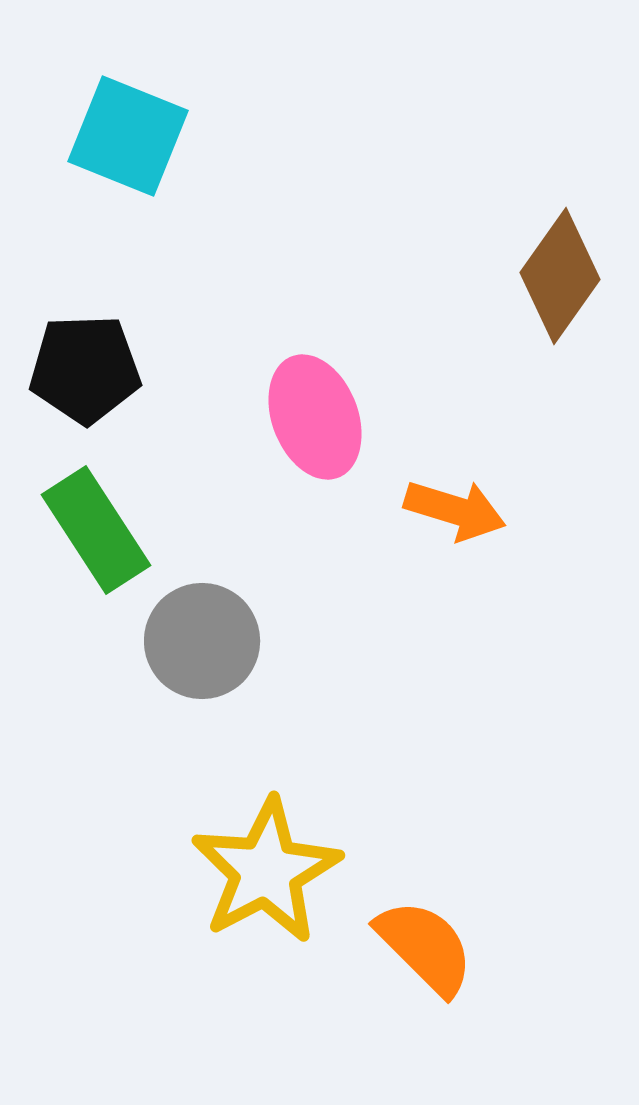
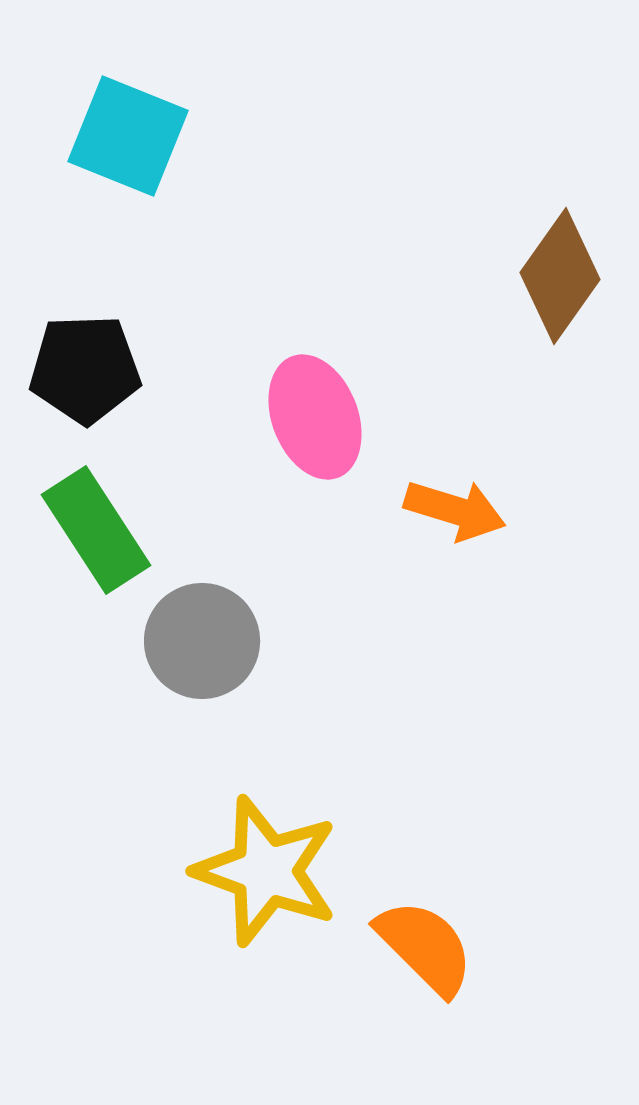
yellow star: rotated 24 degrees counterclockwise
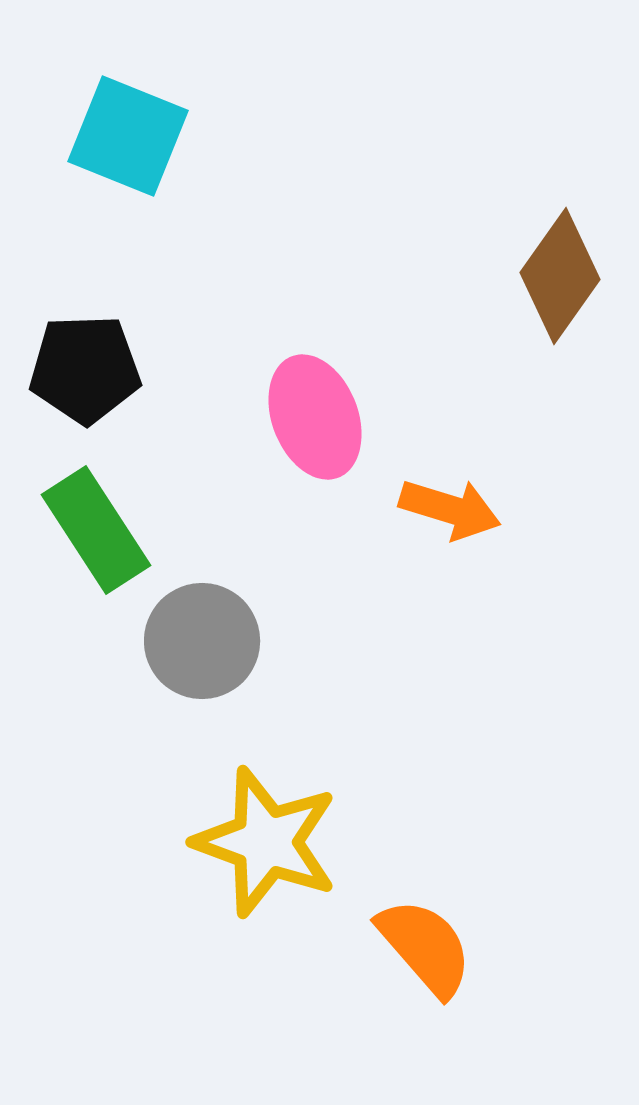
orange arrow: moved 5 px left, 1 px up
yellow star: moved 29 px up
orange semicircle: rotated 4 degrees clockwise
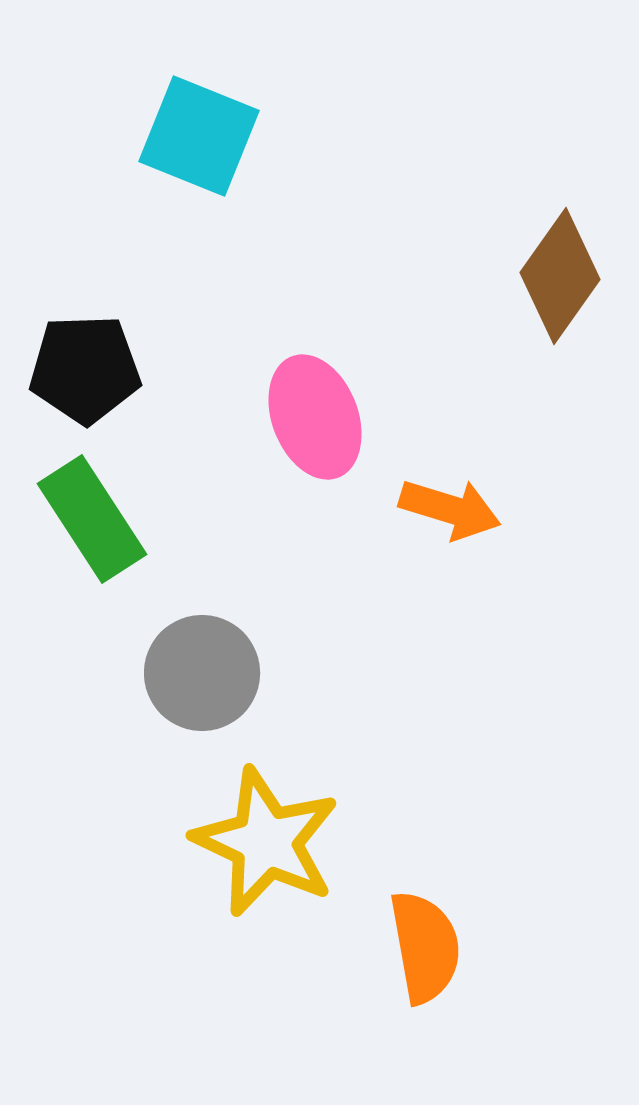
cyan square: moved 71 px right
green rectangle: moved 4 px left, 11 px up
gray circle: moved 32 px down
yellow star: rotated 5 degrees clockwise
orange semicircle: rotated 31 degrees clockwise
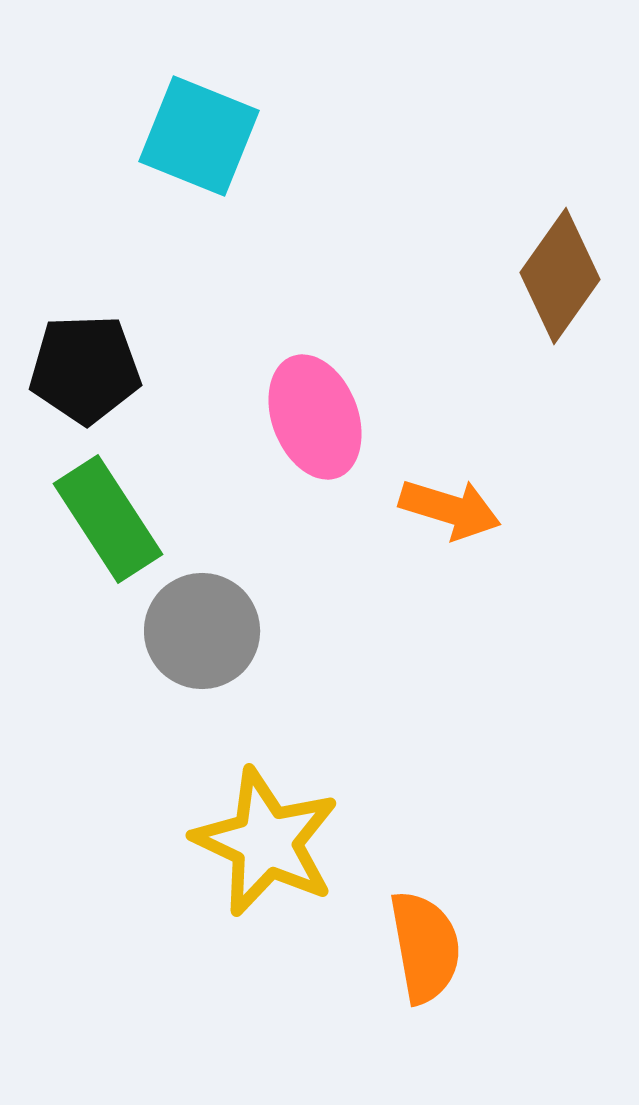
green rectangle: moved 16 px right
gray circle: moved 42 px up
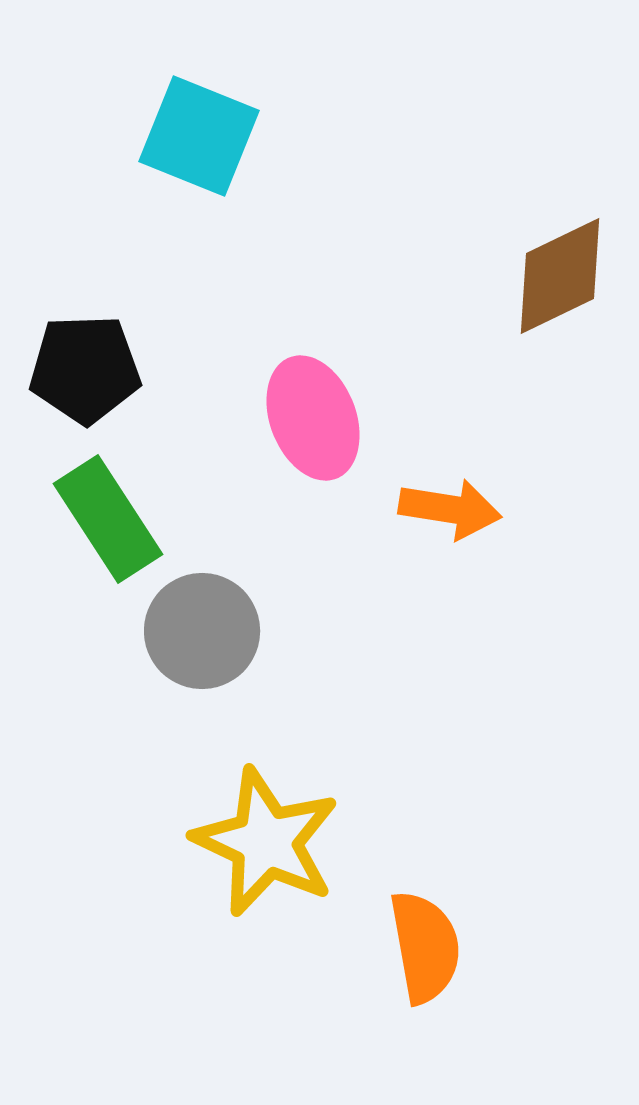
brown diamond: rotated 29 degrees clockwise
pink ellipse: moved 2 px left, 1 px down
orange arrow: rotated 8 degrees counterclockwise
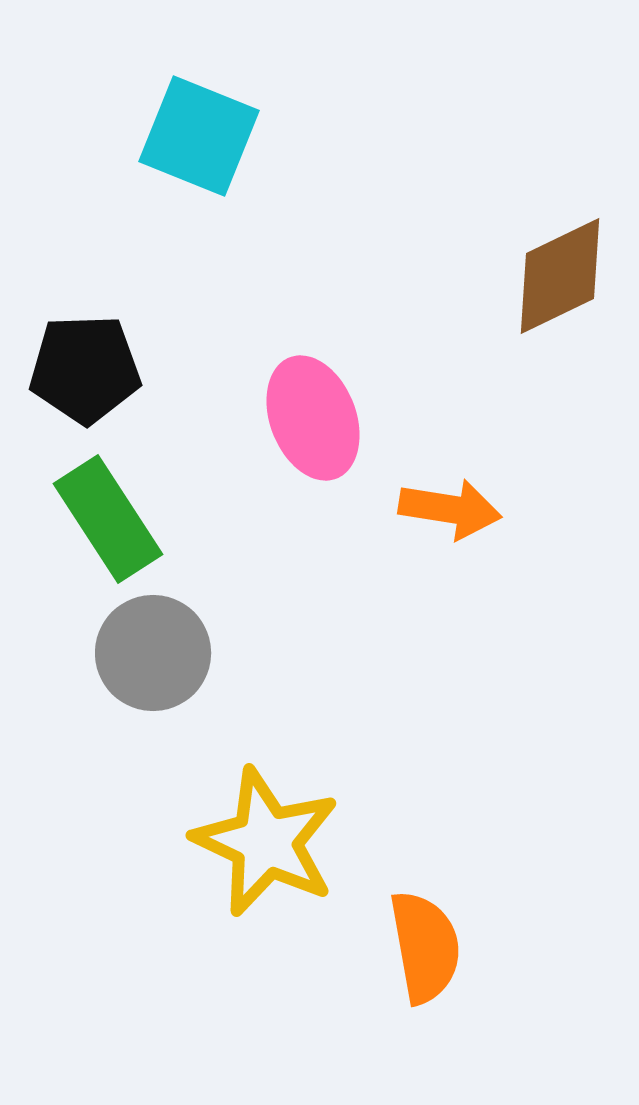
gray circle: moved 49 px left, 22 px down
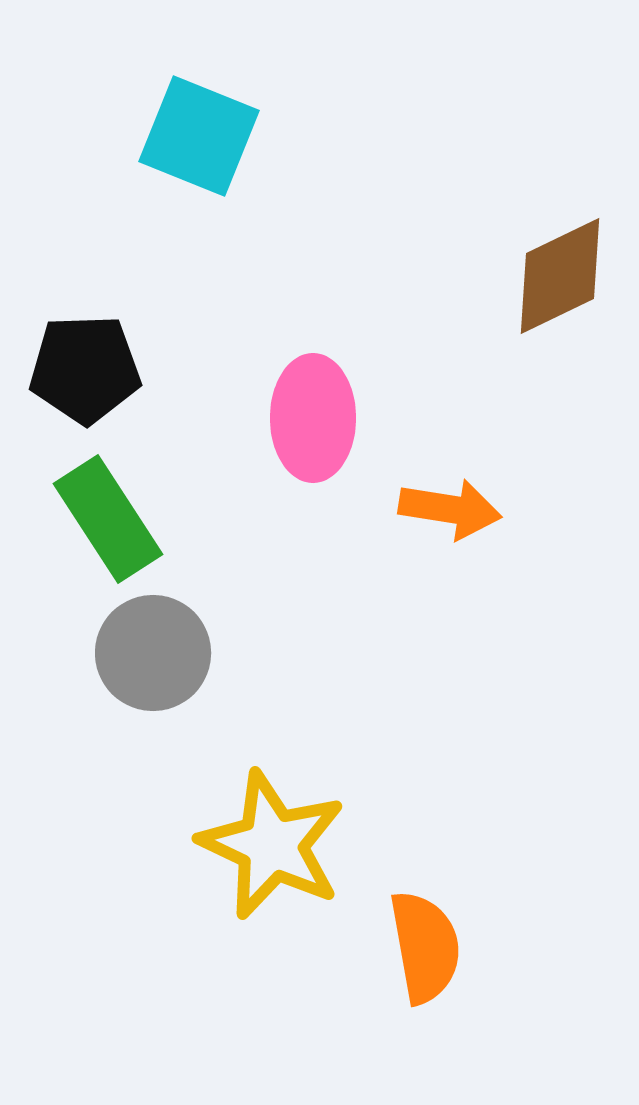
pink ellipse: rotated 21 degrees clockwise
yellow star: moved 6 px right, 3 px down
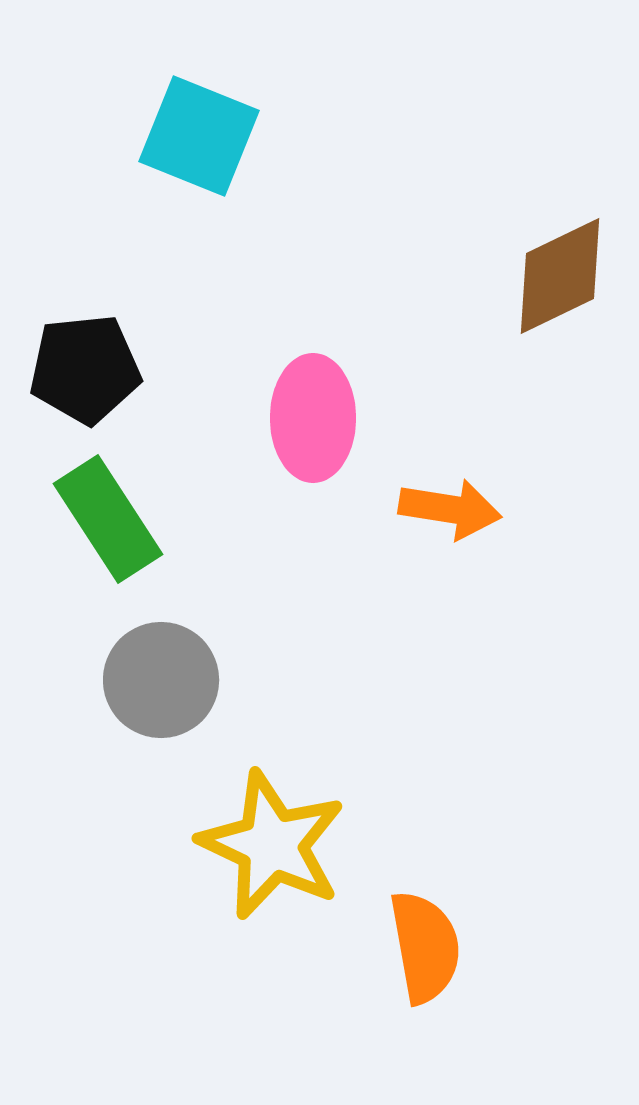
black pentagon: rotated 4 degrees counterclockwise
gray circle: moved 8 px right, 27 px down
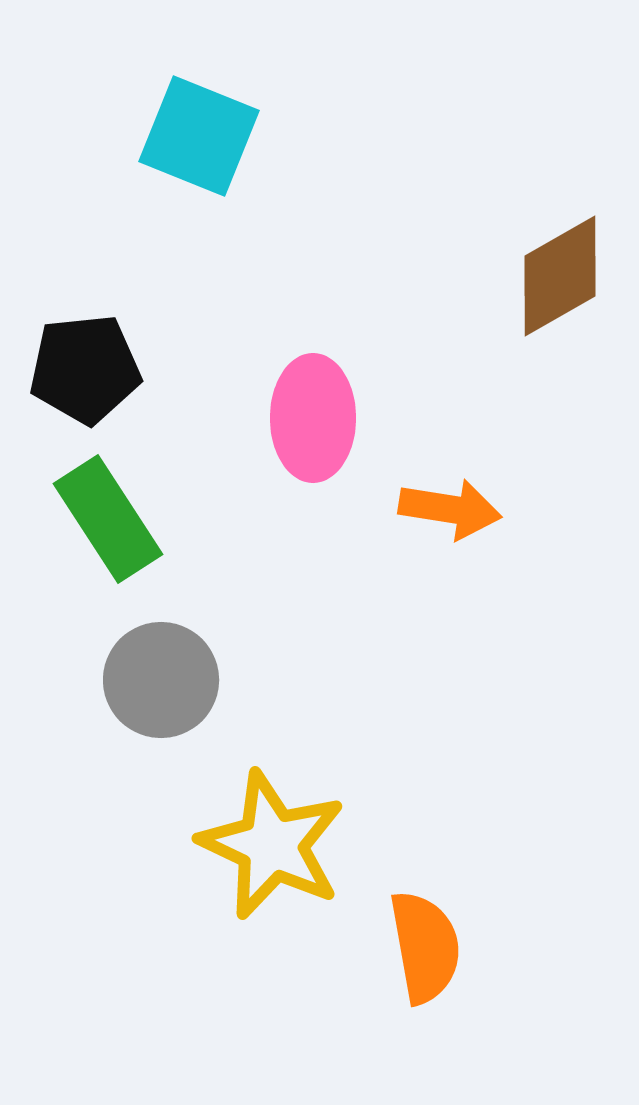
brown diamond: rotated 4 degrees counterclockwise
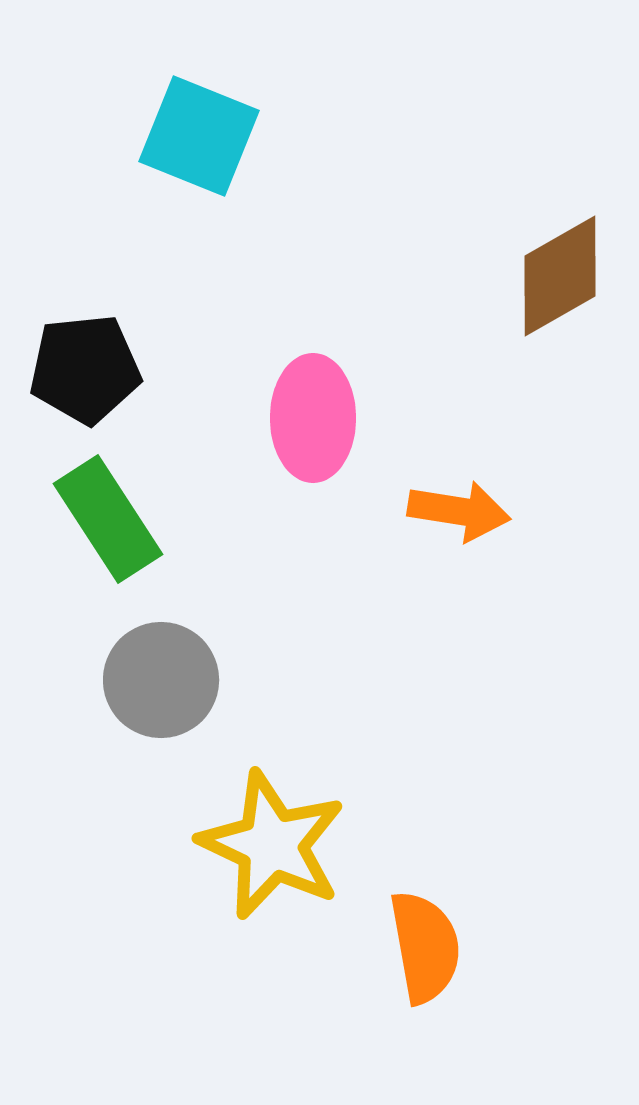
orange arrow: moved 9 px right, 2 px down
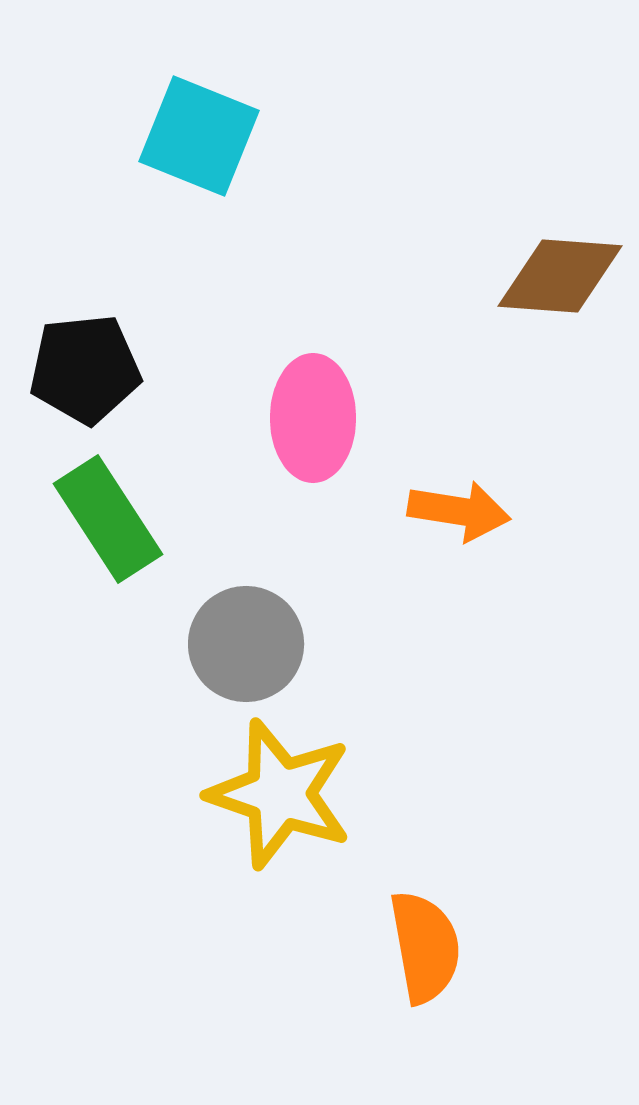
brown diamond: rotated 34 degrees clockwise
gray circle: moved 85 px right, 36 px up
yellow star: moved 8 px right, 51 px up; rotated 6 degrees counterclockwise
